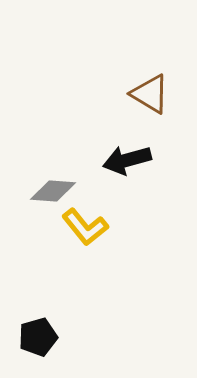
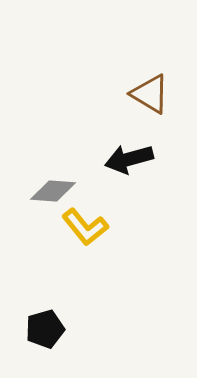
black arrow: moved 2 px right, 1 px up
black pentagon: moved 7 px right, 8 px up
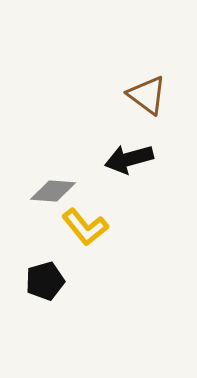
brown triangle: moved 3 px left, 1 px down; rotated 6 degrees clockwise
black pentagon: moved 48 px up
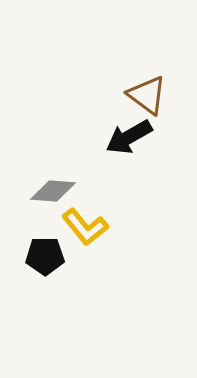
black arrow: moved 22 px up; rotated 15 degrees counterclockwise
black pentagon: moved 25 px up; rotated 15 degrees clockwise
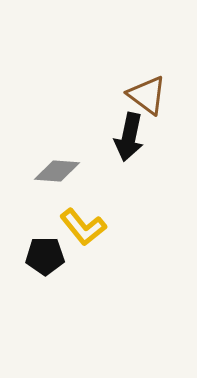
black arrow: rotated 48 degrees counterclockwise
gray diamond: moved 4 px right, 20 px up
yellow L-shape: moved 2 px left
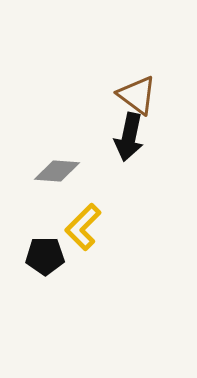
brown triangle: moved 10 px left
yellow L-shape: rotated 84 degrees clockwise
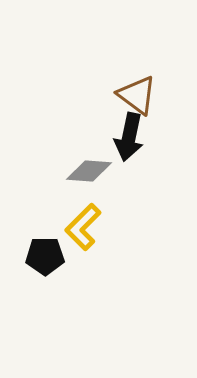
gray diamond: moved 32 px right
